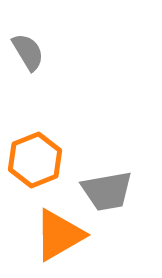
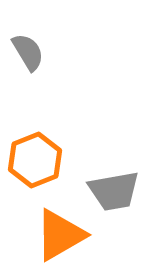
gray trapezoid: moved 7 px right
orange triangle: moved 1 px right
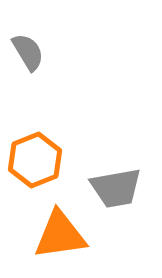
gray trapezoid: moved 2 px right, 3 px up
orange triangle: rotated 22 degrees clockwise
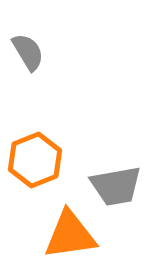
gray trapezoid: moved 2 px up
orange triangle: moved 10 px right
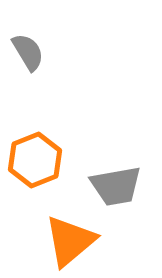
orange triangle: moved 6 px down; rotated 32 degrees counterclockwise
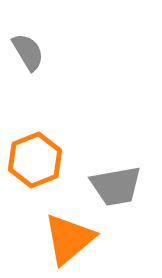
orange triangle: moved 1 px left, 2 px up
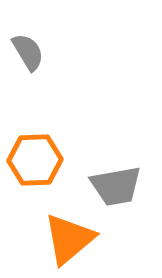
orange hexagon: rotated 20 degrees clockwise
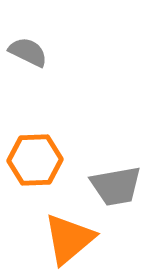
gray semicircle: rotated 33 degrees counterclockwise
